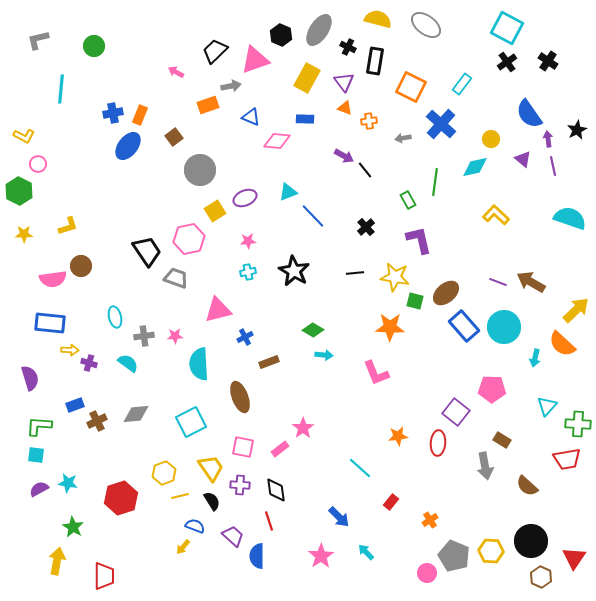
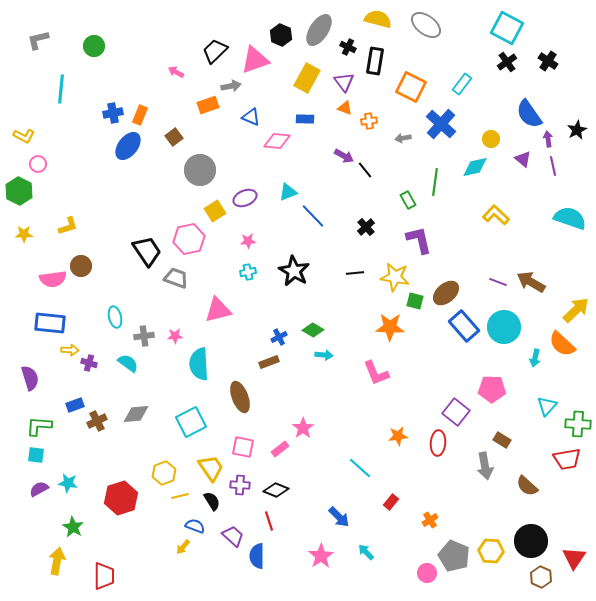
blue cross at (245, 337): moved 34 px right
black diamond at (276, 490): rotated 60 degrees counterclockwise
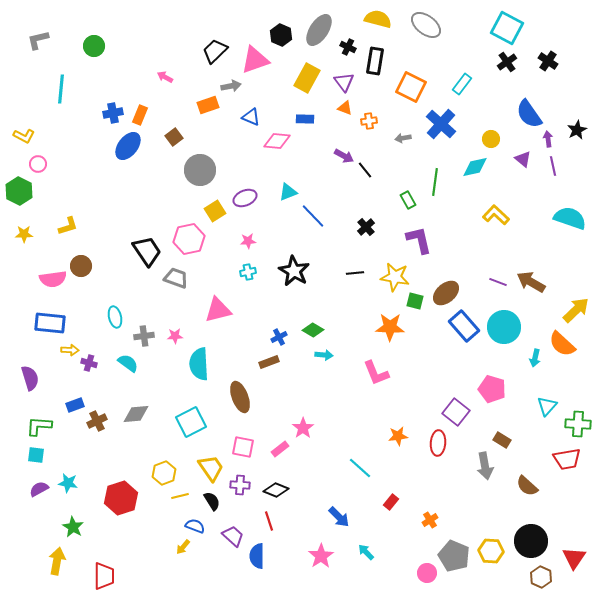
pink arrow at (176, 72): moved 11 px left, 5 px down
pink pentagon at (492, 389): rotated 16 degrees clockwise
